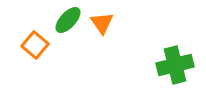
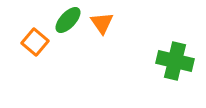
orange square: moved 3 px up
green cross: moved 4 px up; rotated 27 degrees clockwise
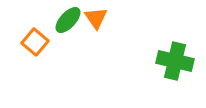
orange triangle: moved 6 px left, 5 px up
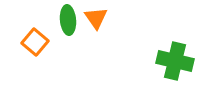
green ellipse: rotated 48 degrees counterclockwise
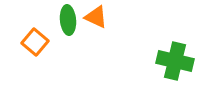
orange triangle: moved 1 px up; rotated 30 degrees counterclockwise
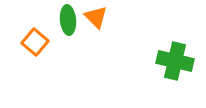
orange triangle: rotated 20 degrees clockwise
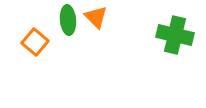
green cross: moved 26 px up
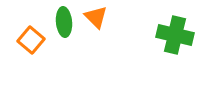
green ellipse: moved 4 px left, 2 px down
orange square: moved 4 px left, 2 px up
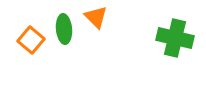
green ellipse: moved 7 px down
green cross: moved 3 px down
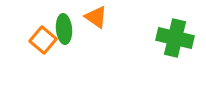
orange triangle: rotated 10 degrees counterclockwise
orange square: moved 12 px right
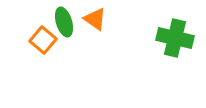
orange triangle: moved 1 px left, 2 px down
green ellipse: moved 7 px up; rotated 12 degrees counterclockwise
